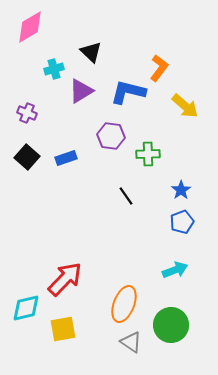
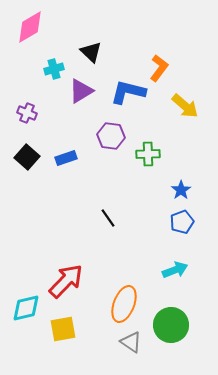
black line: moved 18 px left, 22 px down
red arrow: moved 1 px right, 2 px down
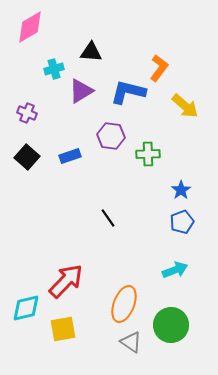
black triangle: rotated 40 degrees counterclockwise
blue rectangle: moved 4 px right, 2 px up
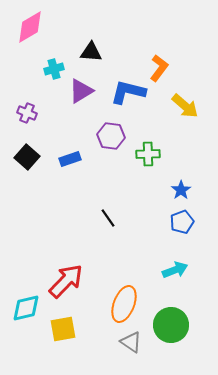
blue rectangle: moved 3 px down
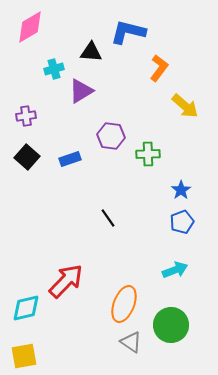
blue L-shape: moved 60 px up
purple cross: moved 1 px left, 3 px down; rotated 30 degrees counterclockwise
yellow square: moved 39 px left, 27 px down
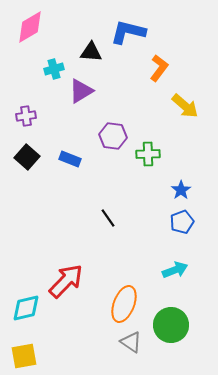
purple hexagon: moved 2 px right
blue rectangle: rotated 40 degrees clockwise
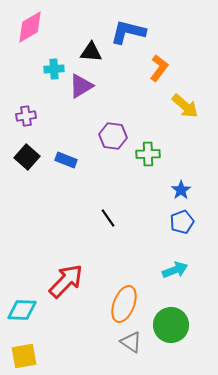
cyan cross: rotated 12 degrees clockwise
purple triangle: moved 5 px up
blue rectangle: moved 4 px left, 1 px down
cyan diamond: moved 4 px left, 2 px down; rotated 16 degrees clockwise
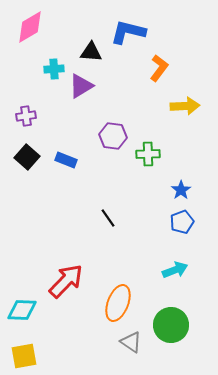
yellow arrow: rotated 44 degrees counterclockwise
orange ellipse: moved 6 px left, 1 px up
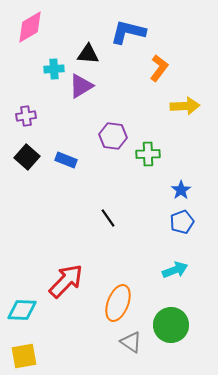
black triangle: moved 3 px left, 2 px down
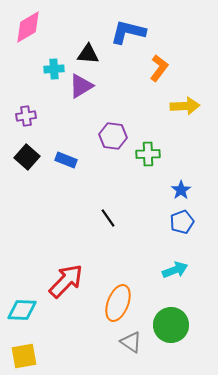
pink diamond: moved 2 px left
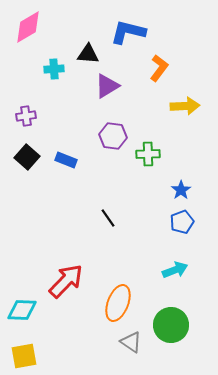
purple triangle: moved 26 px right
